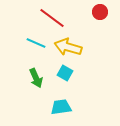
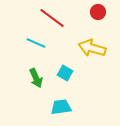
red circle: moved 2 px left
yellow arrow: moved 24 px right, 1 px down
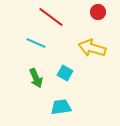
red line: moved 1 px left, 1 px up
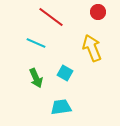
yellow arrow: rotated 52 degrees clockwise
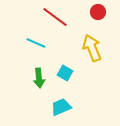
red line: moved 4 px right
green arrow: moved 3 px right; rotated 18 degrees clockwise
cyan trapezoid: rotated 15 degrees counterclockwise
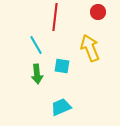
red line: rotated 60 degrees clockwise
cyan line: moved 2 px down; rotated 36 degrees clockwise
yellow arrow: moved 2 px left
cyan square: moved 3 px left, 7 px up; rotated 21 degrees counterclockwise
green arrow: moved 2 px left, 4 px up
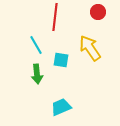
yellow arrow: rotated 12 degrees counterclockwise
cyan square: moved 1 px left, 6 px up
